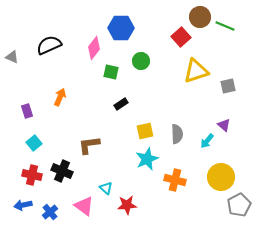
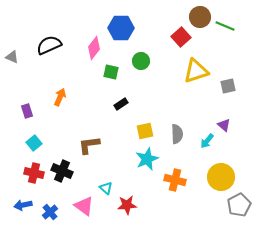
red cross: moved 2 px right, 2 px up
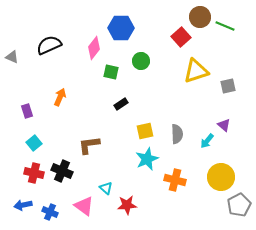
blue cross: rotated 28 degrees counterclockwise
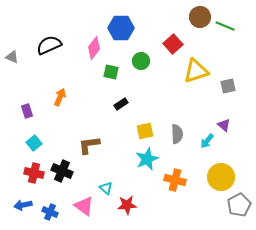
red square: moved 8 px left, 7 px down
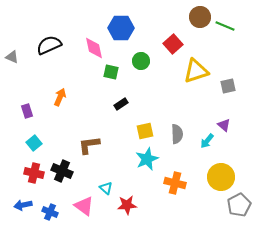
pink diamond: rotated 50 degrees counterclockwise
orange cross: moved 3 px down
